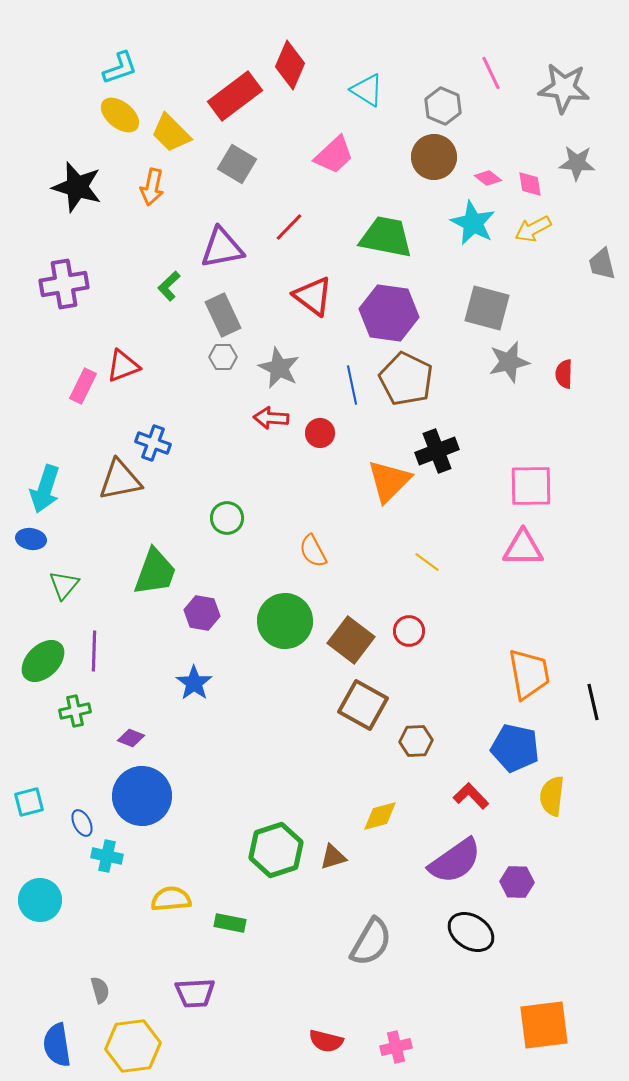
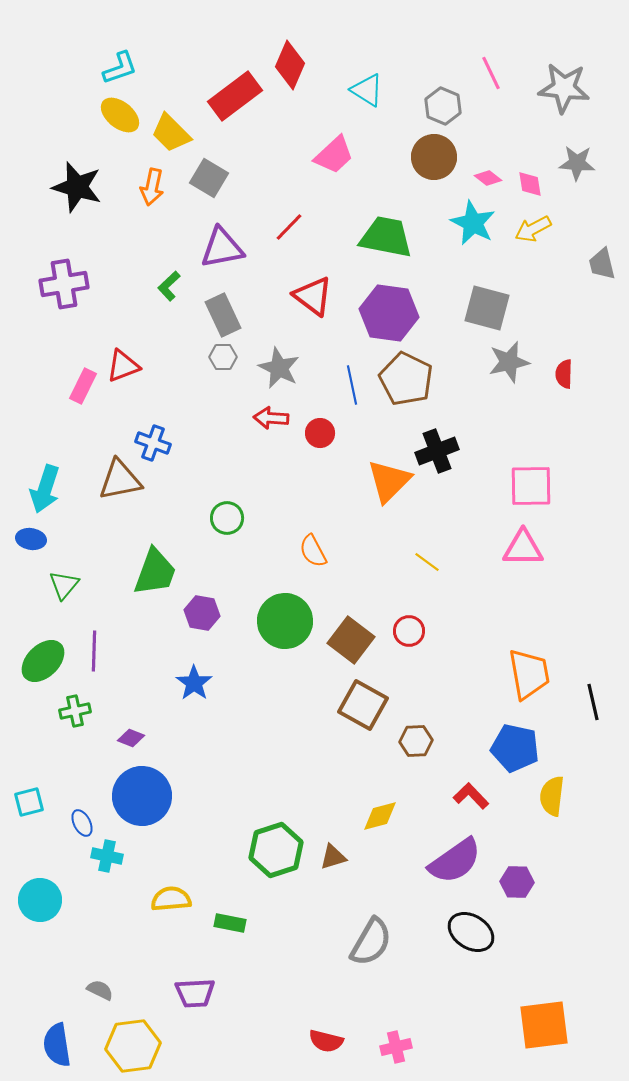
gray square at (237, 164): moved 28 px left, 14 px down
gray semicircle at (100, 990): rotated 48 degrees counterclockwise
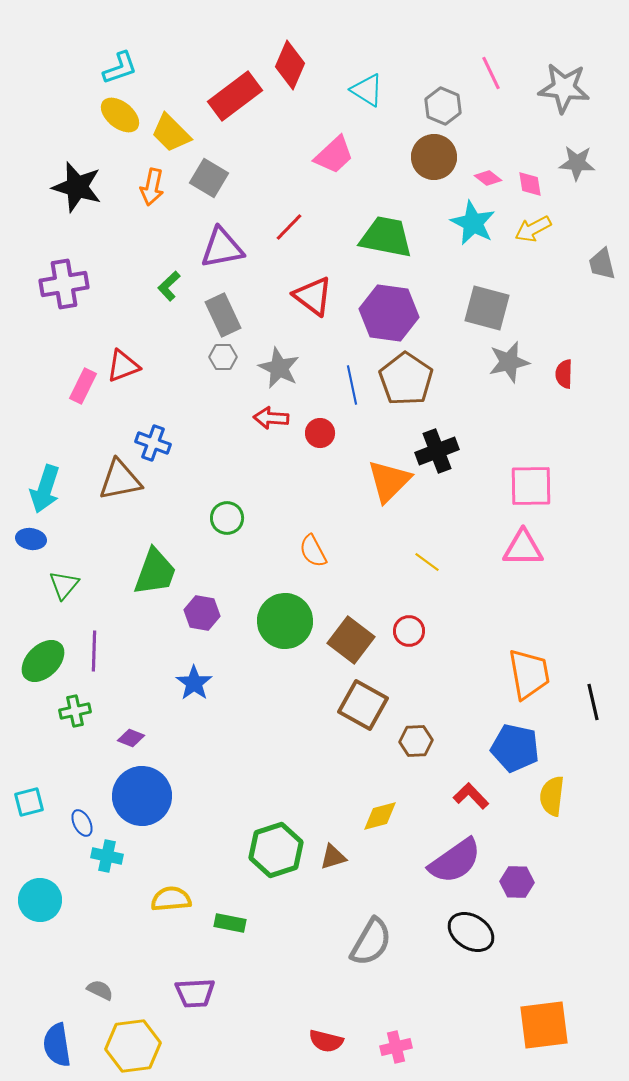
brown pentagon at (406, 379): rotated 8 degrees clockwise
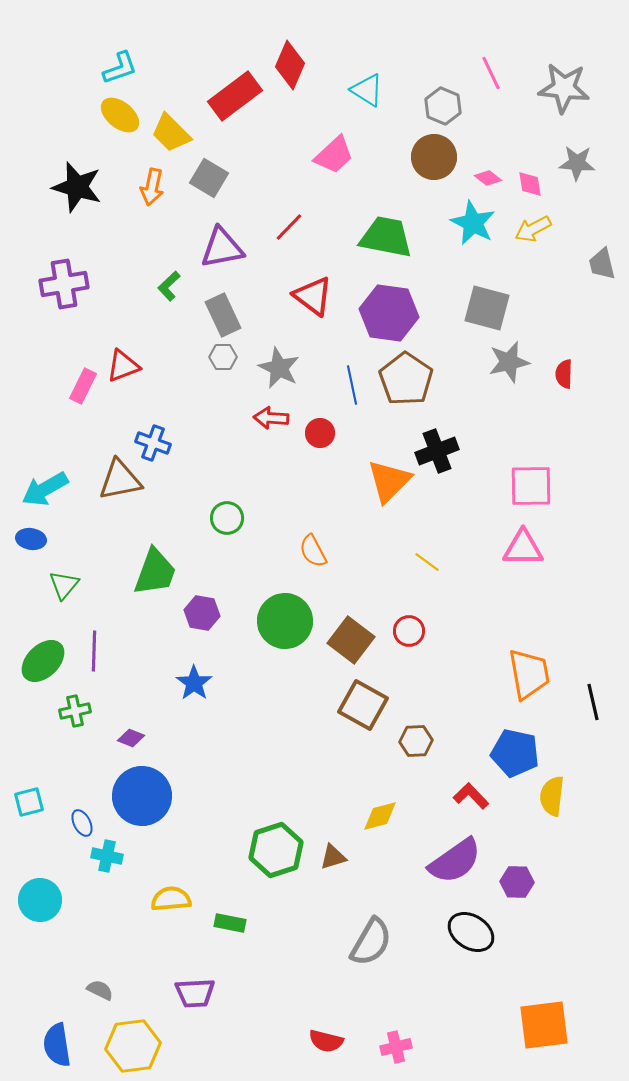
cyan arrow at (45, 489): rotated 42 degrees clockwise
blue pentagon at (515, 748): moved 5 px down
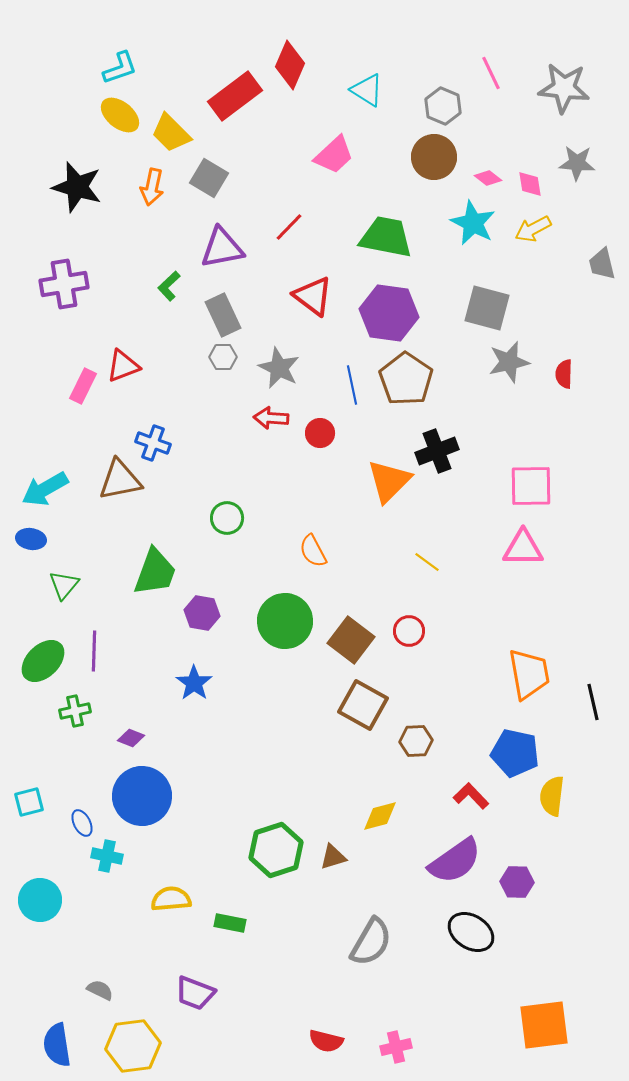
purple trapezoid at (195, 993): rotated 24 degrees clockwise
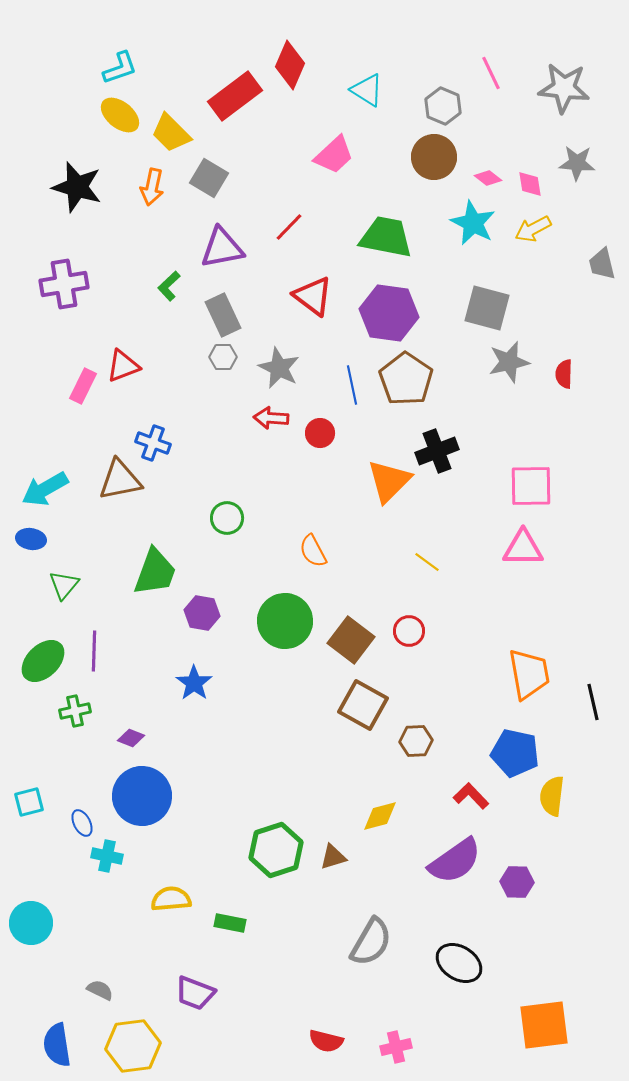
cyan circle at (40, 900): moved 9 px left, 23 px down
black ellipse at (471, 932): moved 12 px left, 31 px down
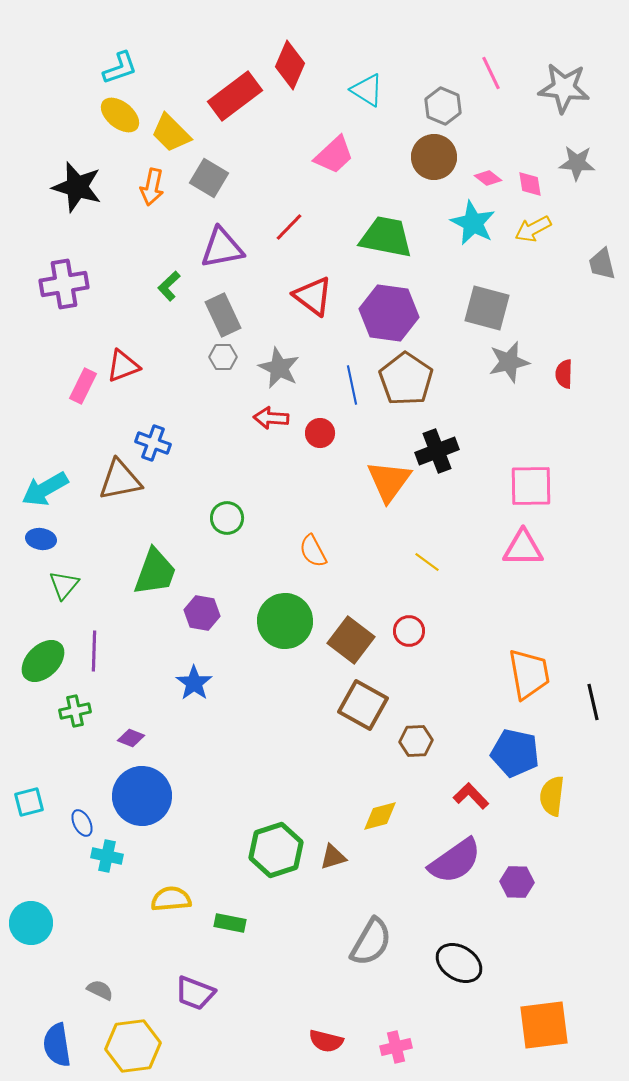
orange triangle at (389, 481): rotated 9 degrees counterclockwise
blue ellipse at (31, 539): moved 10 px right
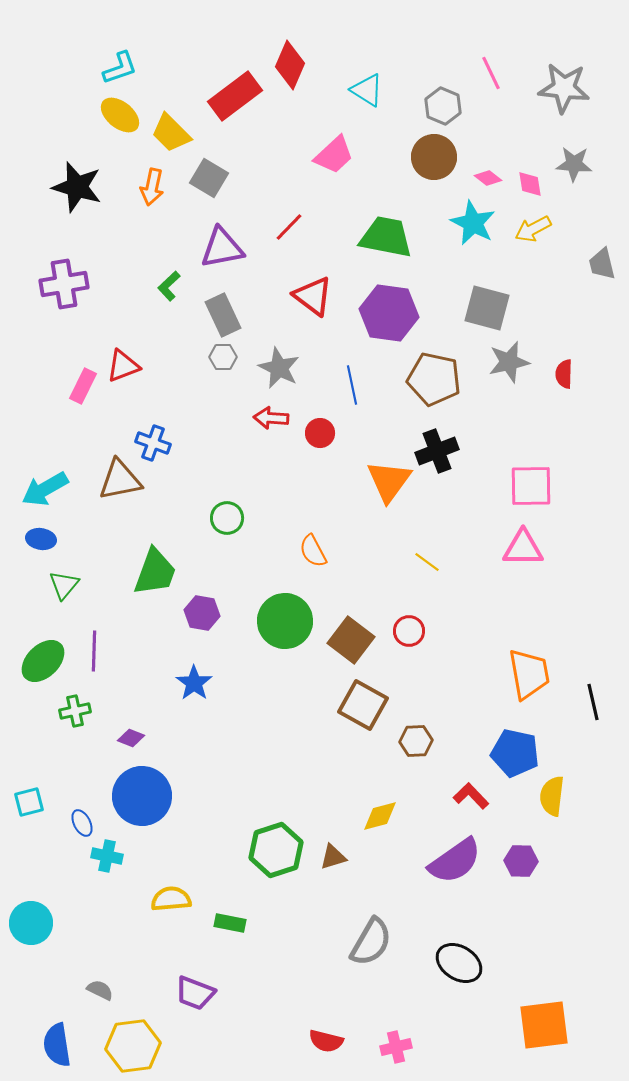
gray star at (577, 163): moved 3 px left, 1 px down
brown pentagon at (406, 379): moved 28 px right; rotated 22 degrees counterclockwise
purple hexagon at (517, 882): moved 4 px right, 21 px up
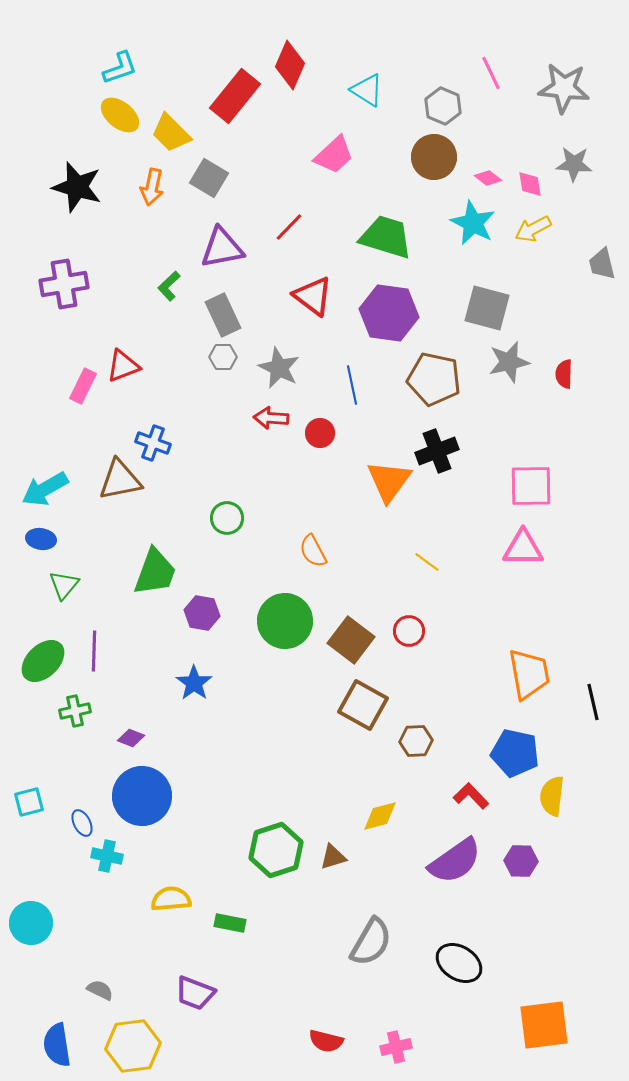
red rectangle at (235, 96): rotated 14 degrees counterclockwise
green trapezoid at (386, 237): rotated 6 degrees clockwise
